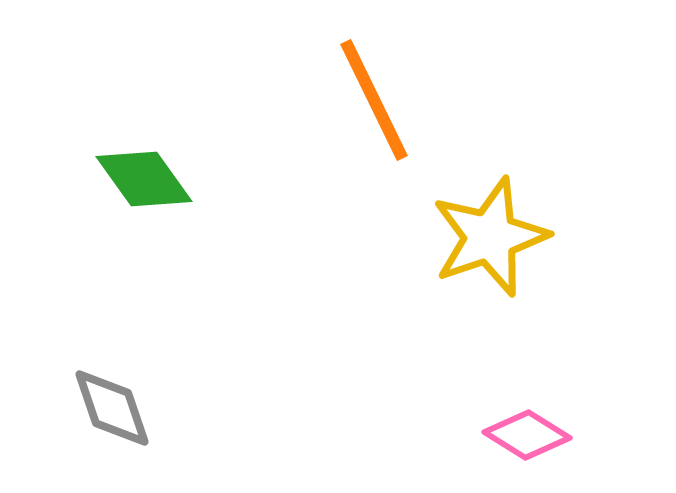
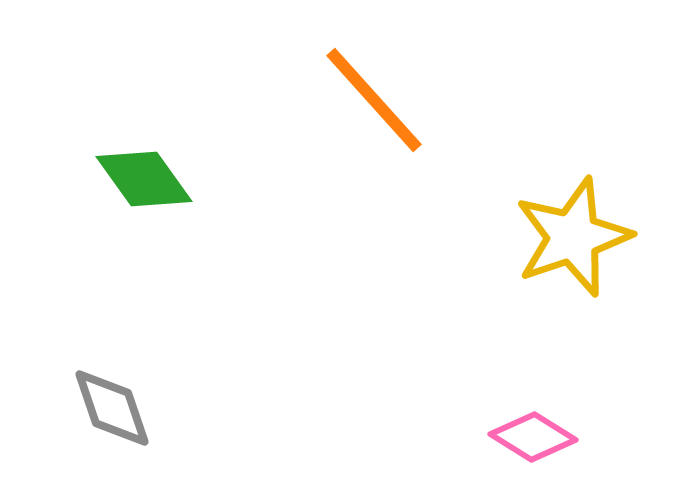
orange line: rotated 16 degrees counterclockwise
yellow star: moved 83 px right
pink diamond: moved 6 px right, 2 px down
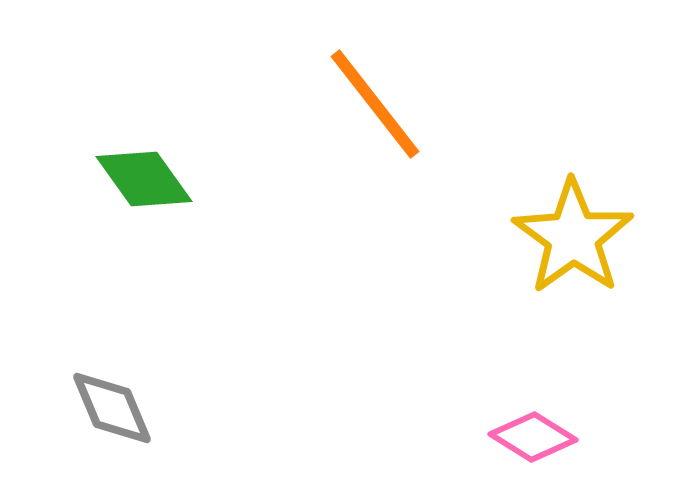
orange line: moved 1 px right, 4 px down; rotated 4 degrees clockwise
yellow star: rotated 17 degrees counterclockwise
gray diamond: rotated 4 degrees counterclockwise
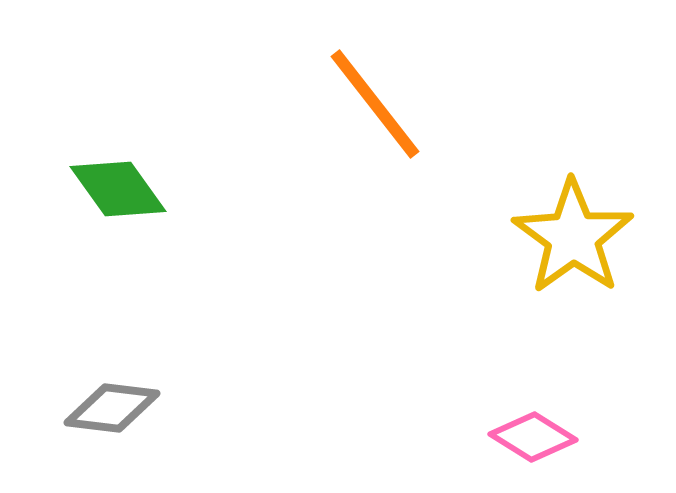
green diamond: moved 26 px left, 10 px down
gray diamond: rotated 60 degrees counterclockwise
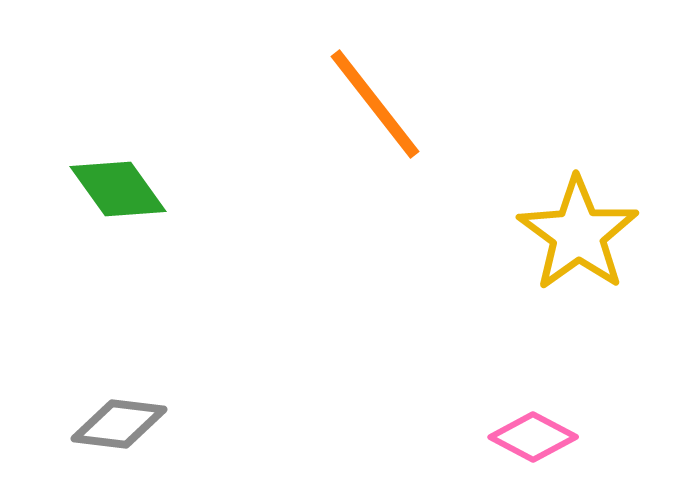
yellow star: moved 5 px right, 3 px up
gray diamond: moved 7 px right, 16 px down
pink diamond: rotated 4 degrees counterclockwise
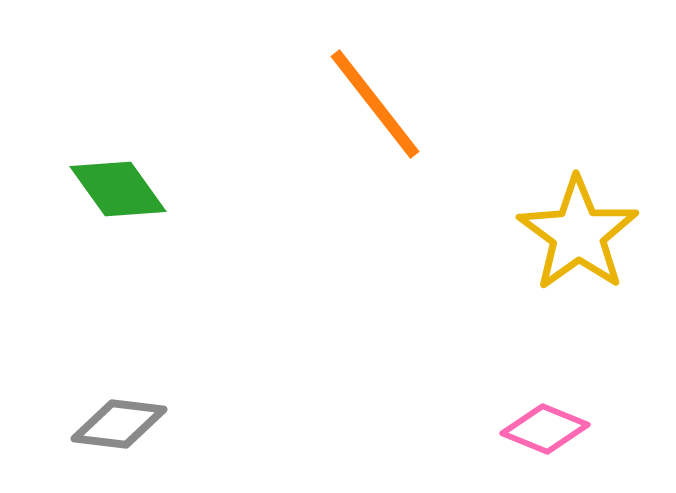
pink diamond: moved 12 px right, 8 px up; rotated 6 degrees counterclockwise
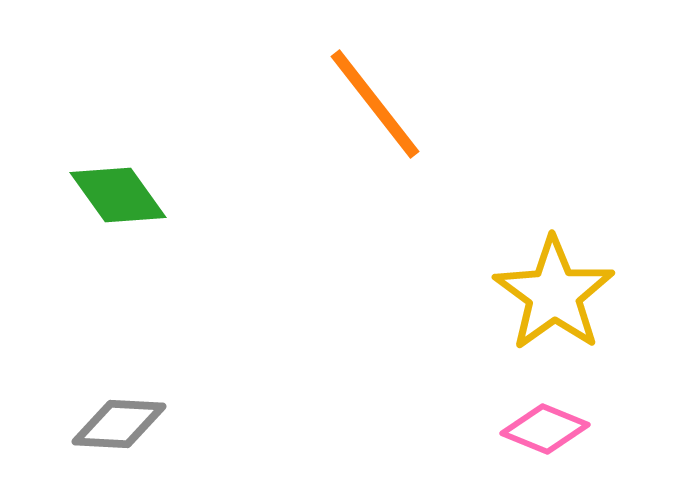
green diamond: moved 6 px down
yellow star: moved 24 px left, 60 px down
gray diamond: rotated 4 degrees counterclockwise
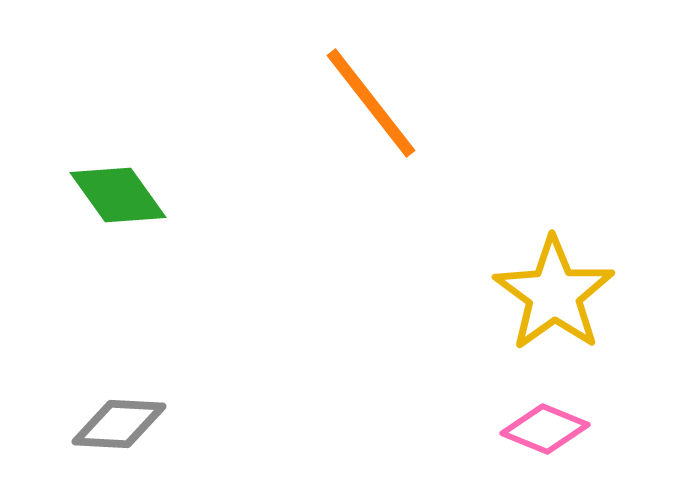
orange line: moved 4 px left, 1 px up
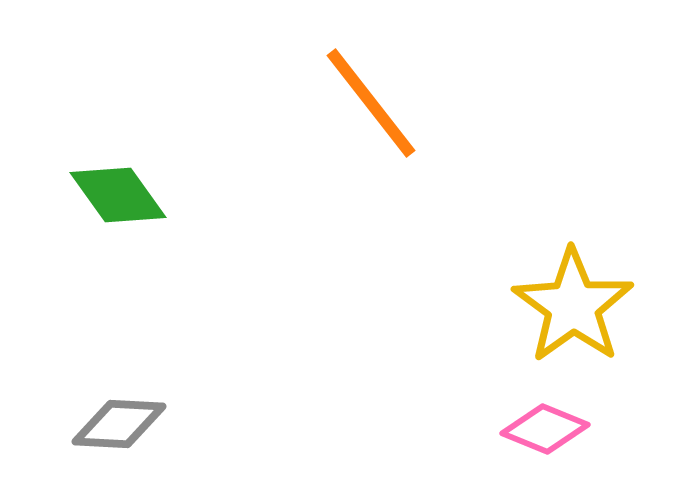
yellow star: moved 19 px right, 12 px down
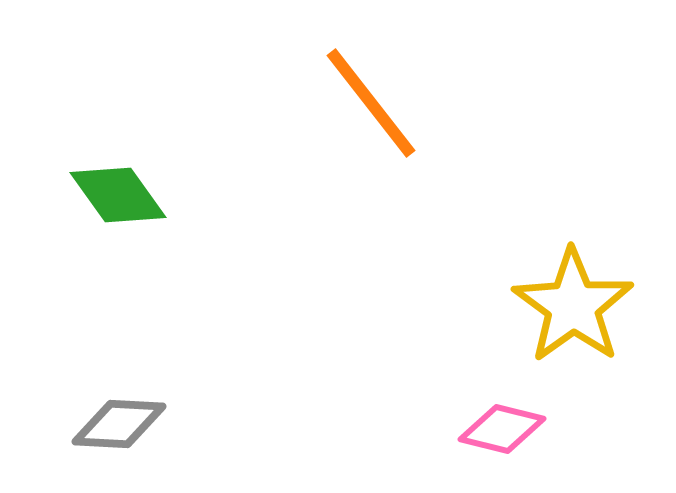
pink diamond: moved 43 px left; rotated 8 degrees counterclockwise
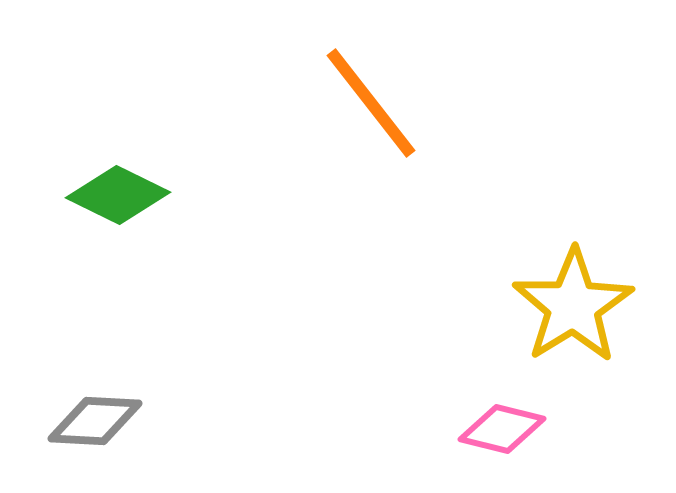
green diamond: rotated 28 degrees counterclockwise
yellow star: rotated 4 degrees clockwise
gray diamond: moved 24 px left, 3 px up
